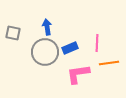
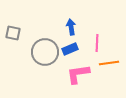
blue arrow: moved 24 px right
blue rectangle: moved 1 px down
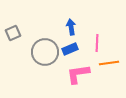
gray square: rotated 35 degrees counterclockwise
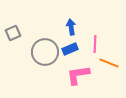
pink line: moved 2 px left, 1 px down
orange line: rotated 30 degrees clockwise
pink L-shape: moved 1 px down
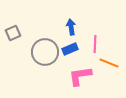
pink L-shape: moved 2 px right, 1 px down
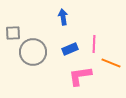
blue arrow: moved 8 px left, 10 px up
gray square: rotated 21 degrees clockwise
pink line: moved 1 px left
gray circle: moved 12 px left
orange line: moved 2 px right
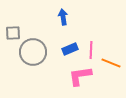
pink line: moved 3 px left, 6 px down
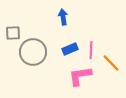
orange line: rotated 24 degrees clockwise
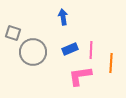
gray square: rotated 21 degrees clockwise
orange line: rotated 48 degrees clockwise
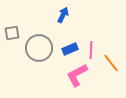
blue arrow: moved 2 px up; rotated 35 degrees clockwise
gray square: moved 1 px left; rotated 28 degrees counterclockwise
gray circle: moved 6 px right, 4 px up
orange line: rotated 42 degrees counterclockwise
pink L-shape: moved 3 px left, 1 px up; rotated 20 degrees counterclockwise
